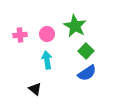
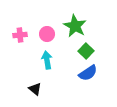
blue semicircle: moved 1 px right
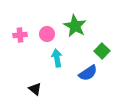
green square: moved 16 px right
cyan arrow: moved 10 px right, 2 px up
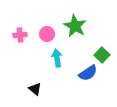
green square: moved 4 px down
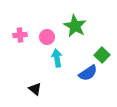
pink circle: moved 3 px down
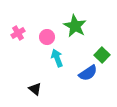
pink cross: moved 2 px left, 2 px up; rotated 24 degrees counterclockwise
cyan arrow: rotated 12 degrees counterclockwise
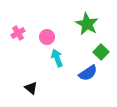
green star: moved 12 px right, 2 px up
green square: moved 1 px left, 3 px up
black triangle: moved 4 px left, 1 px up
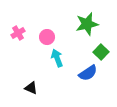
green star: rotated 30 degrees clockwise
black triangle: rotated 16 degrees counterclockwise
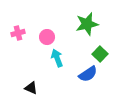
pink cross: rotated 16 degrees clockwise
green square: moved 1 px left, 2 px down
blue semicircle: moved 1 px down
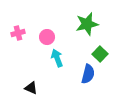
blue semicircle: rotated 42 degrees counterclockwise
